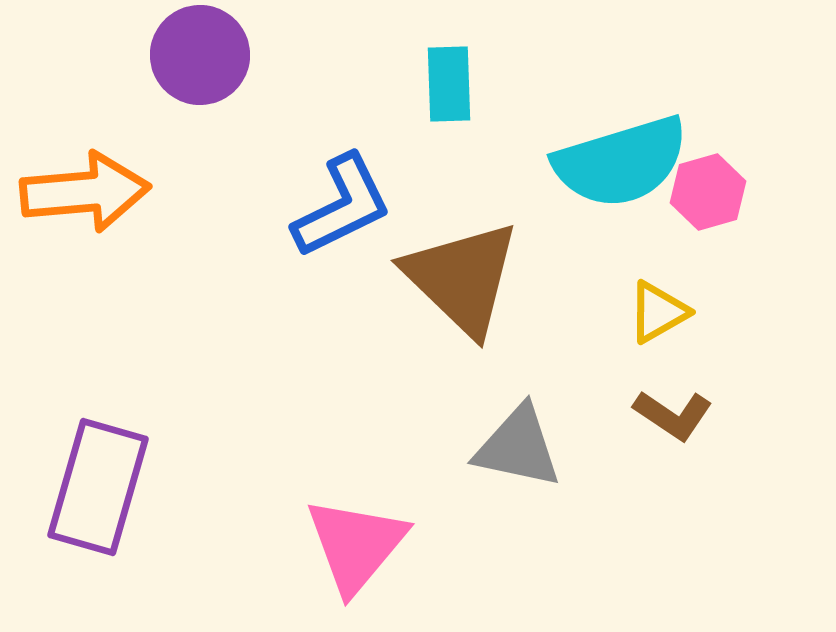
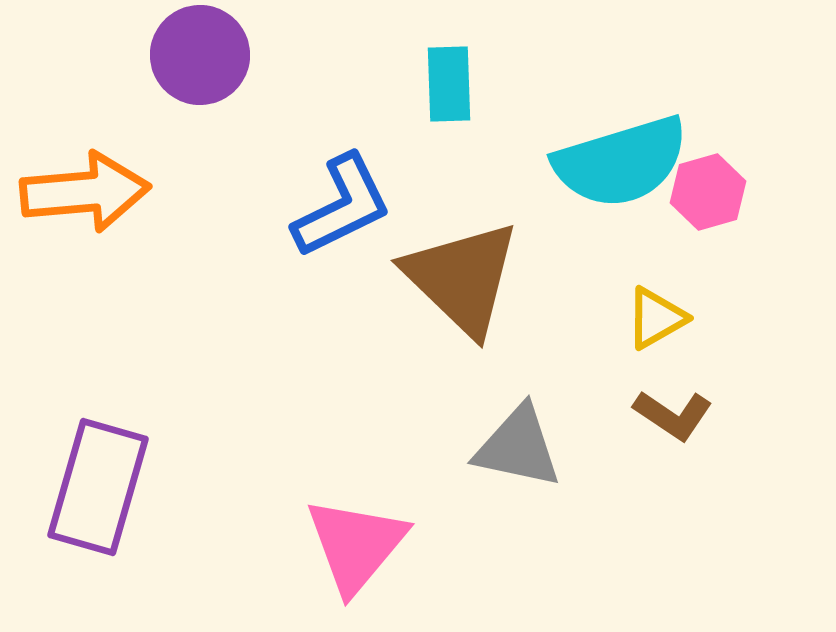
yellow triangle: moved 2 px left, 6 px down
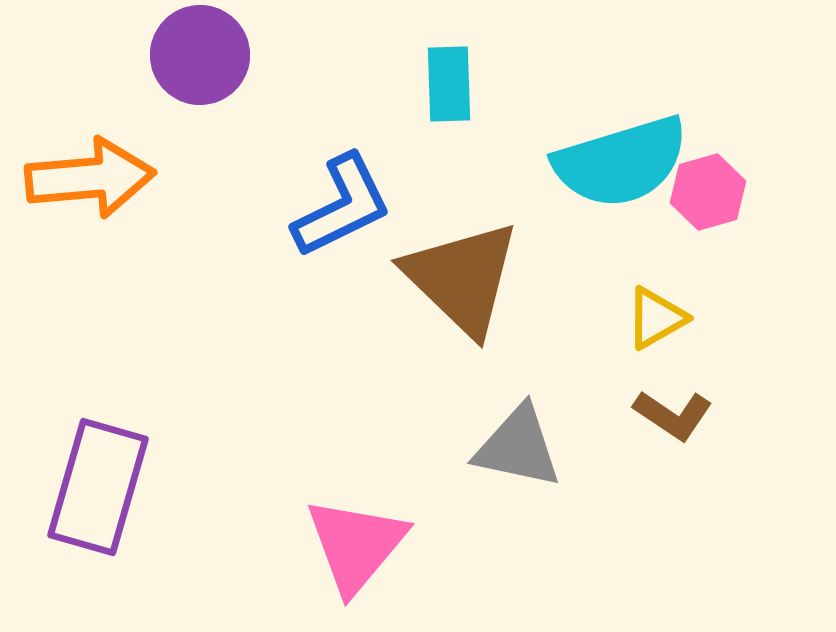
orange arrow: moved 5 px right, 14 px up
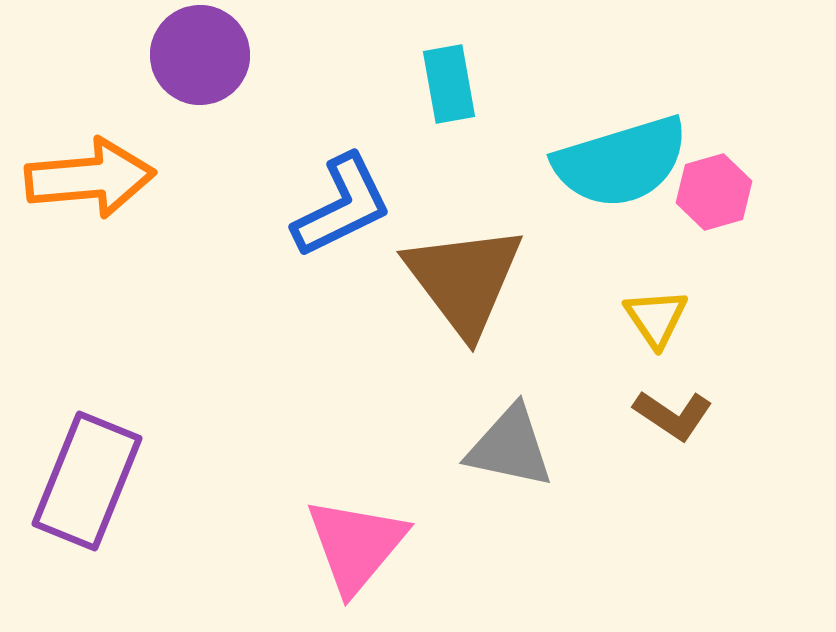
cyan rectangle: rotated 8 degrees counterclockwise
pink hexagon: moved 6 px right
brown triangle: moved 2 px right, 2 px down; rotated 9 degrees clockwise
yellow triangle: rotated 34 degrees counterclockwise
gray triangle: moved 8 px left
purple rectangle: moved 11 px left, 6 px up; rotated 6 degrees clockwise
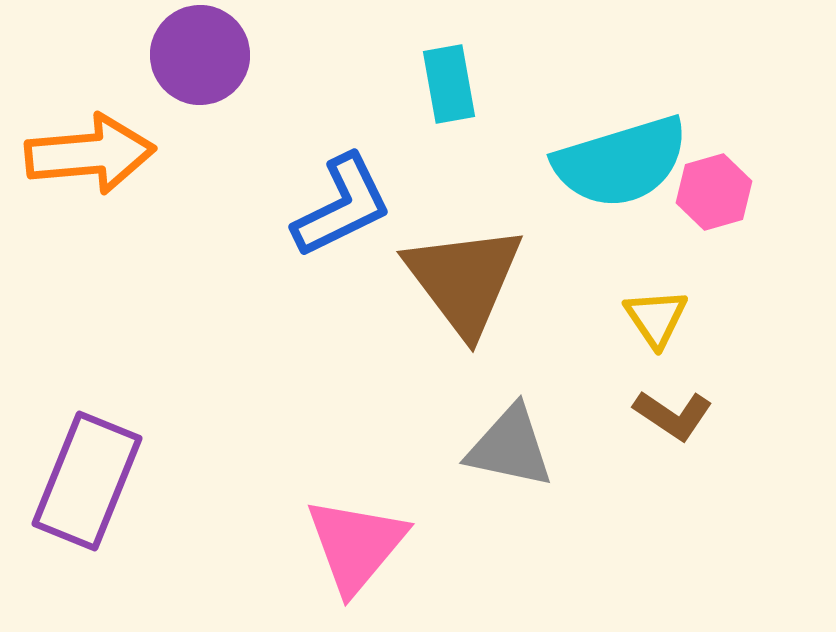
orange arrow: moved 24 px up
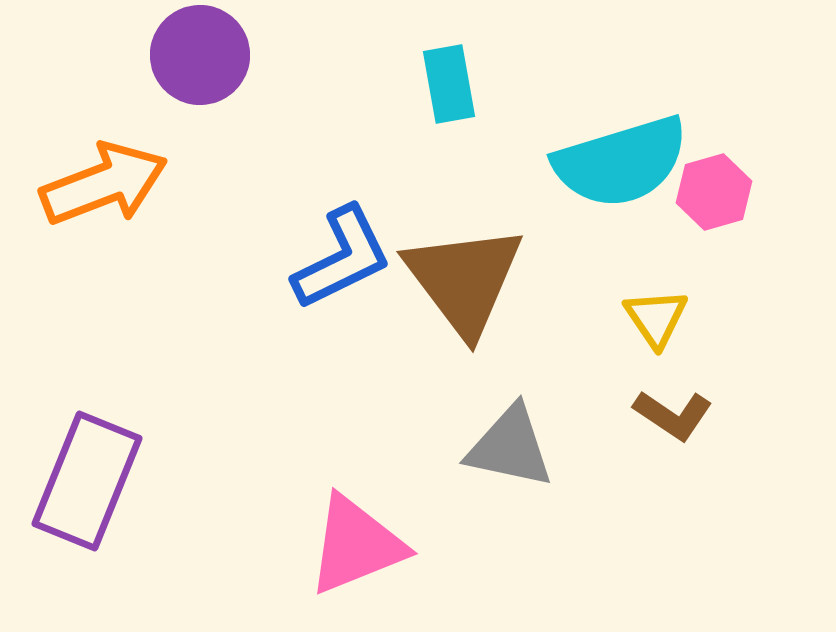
orange arrow: moved 14 px right, 30 px down; rotated 16 degrees counterclockwise
blue L-shape: moved 52 px down
pink triangle: rotated 28 degrees clockwise
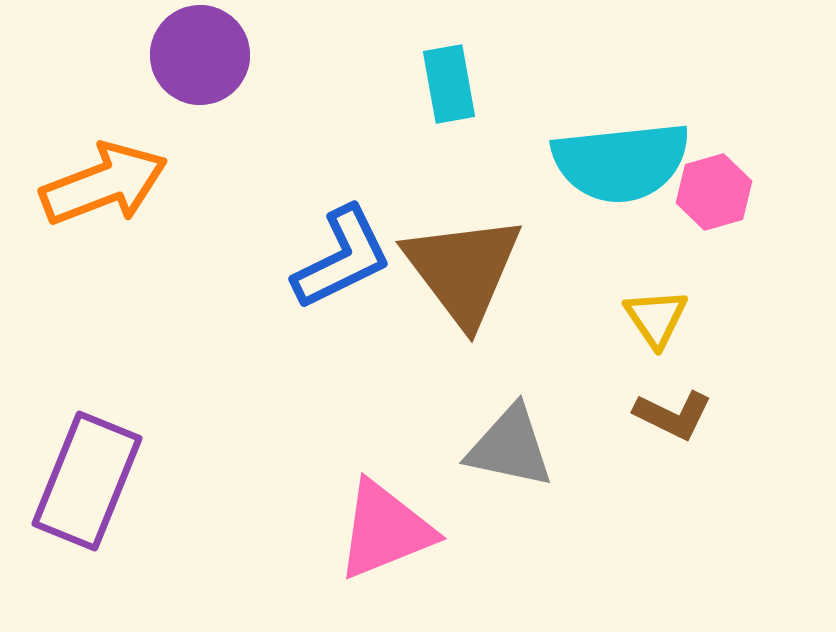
cyan semicircle: rotated 11 degrees clockwise
brown triangle: moved 1 px left, 10 px up
brown L-shape: rotated 8 degrees counterclockwise
pink triangle: moved 29 px right, 15 px up
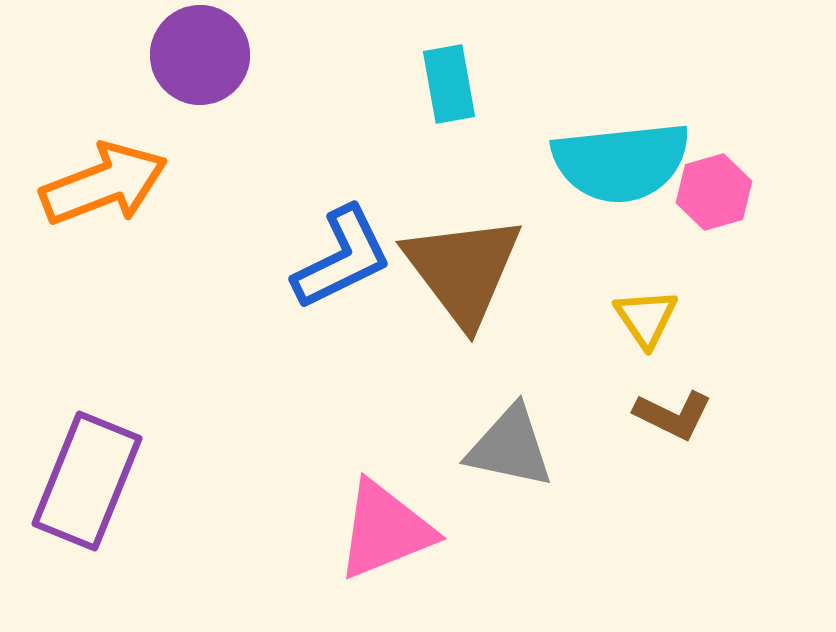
yellow triangle: moved 10 px left
